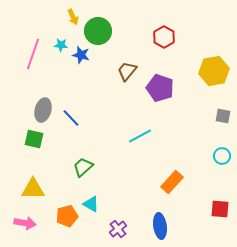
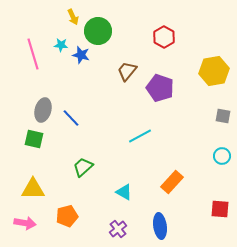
pink line: rotated 36 degrees counterclockwise
cyan triangle: moved 33 px right, 12 px up
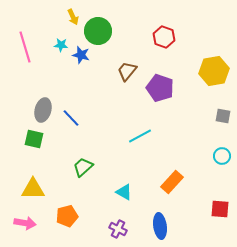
red hexagon: rotated 10 degrees counterclockwise
pink line: moved 8 px left, 7 px up
purple cross: rotated 24 degrees counterclockwise
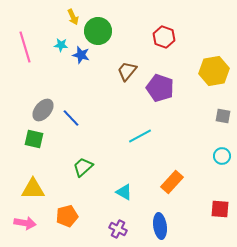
gray ellipse: rotated 25 degrees clockwise
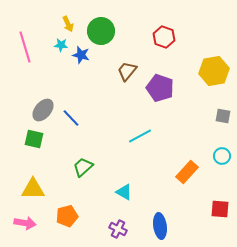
yellow arrow: moved 5 px left, 7 px down
green circle: moved 3 px right
orange rectangle: moved 15 px right, 10 px up
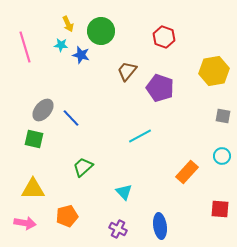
cyan triangle: rotated 18 degrees clockwise
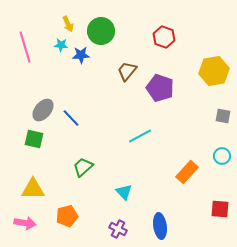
blue star: rotated 18 degrees counterclockwise
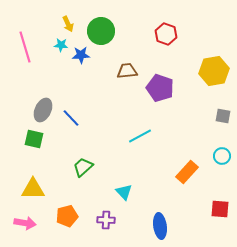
red hexagon: moved 2 px right, 3 px up
brown trapezoid: rotated 45 degrees clockwise
gray ellipse: rotated 15 degrees counterclockwise
purple cross: moved 12 px left, 9 px up; rotated 24 degrees counterclockwise
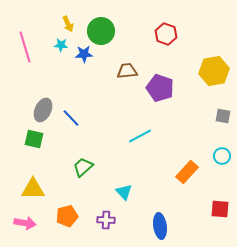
blue star: moved 3 px right, 1 px up
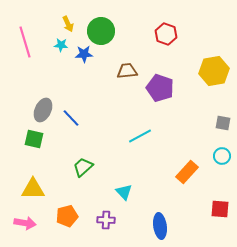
pink line: moved 5 px up
gray square: moved 7 px down
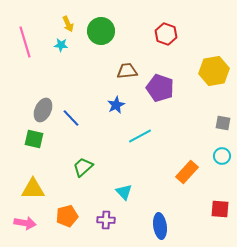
blue star: moved 32 px right, 51 px down; rotated 24 degrees counterclockwise
